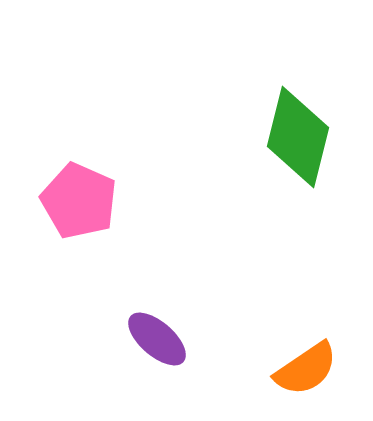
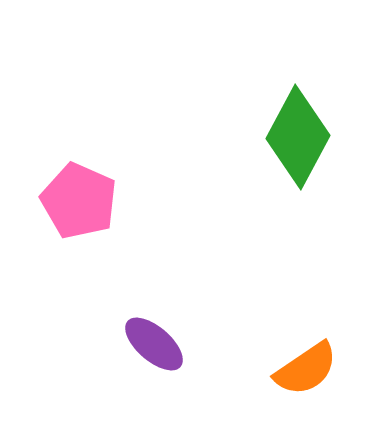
green diamond: rotated 14 degrees clockwise
purple ellipse: moved 3 px left, 5 px down
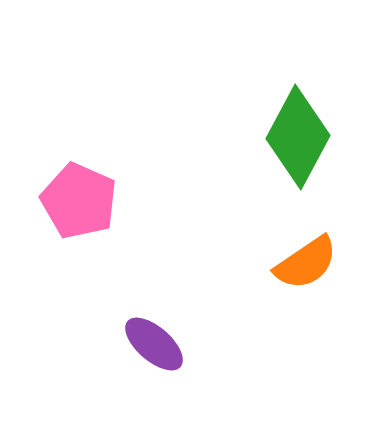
orange semicircle: moved 106 px up
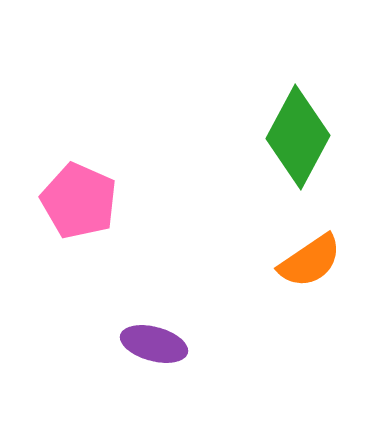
orange semicircle: moved 4 px right, 2 px up
purple ellipse: rotated 26 degrees counterclockwise
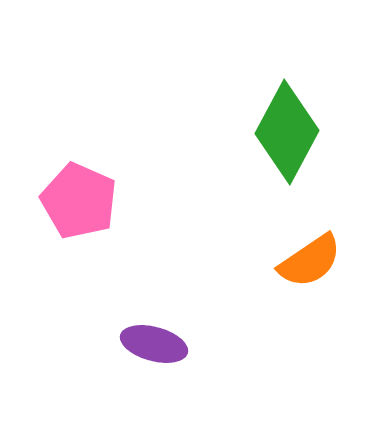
green diamond: moved 11 px left, 5 px up
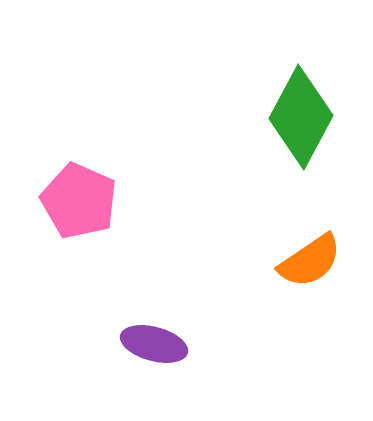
green diamond: moved 14 px right, 15 px up
